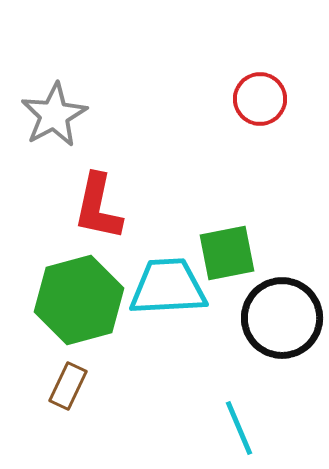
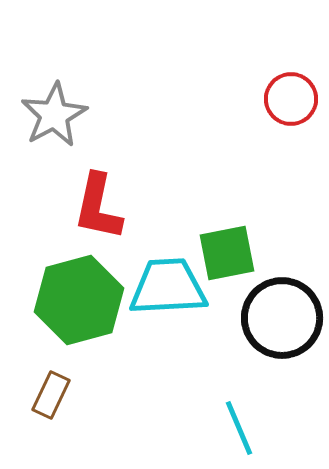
red circle: moved 31 px right
brown rectangle: moved 17 px left, 9 px down
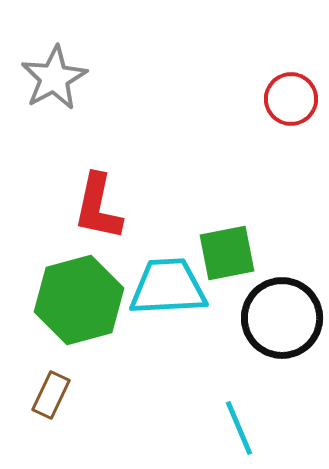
gray star: moved 37 px up
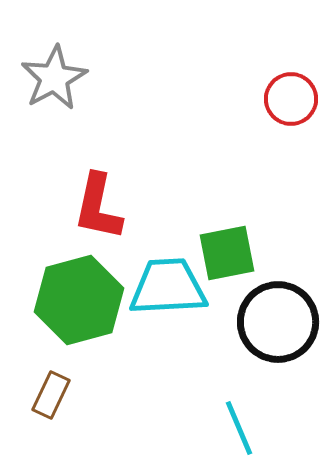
black circle: moved 4 px left, 4 px down
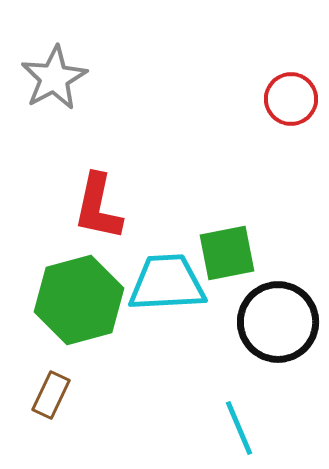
cyan trapezoid: moved 1 px left, 4 px up
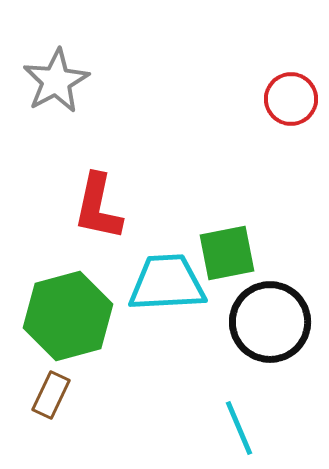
gray star: moved 2 px right, 3 px down
green hexagon: moved 11 px left, 16 px down
black circle: moved 8 px left
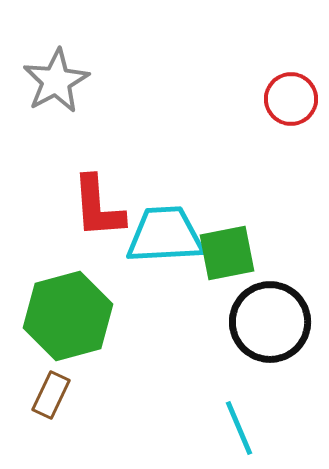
red L-shape: rotated 16 degrees counterclockwise
cyan trapezoid: moved 2 px left, 48 px up
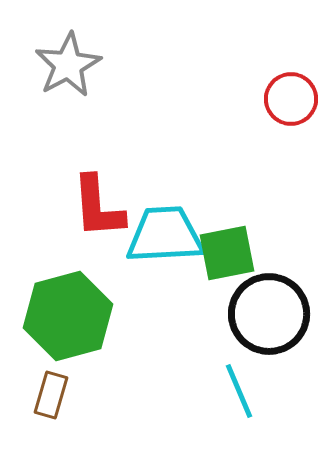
gray star: moved 12 px right, 16 px up
black circle: moved 1 px left, 8 px up
brown rectangle: rotated 9 degrees counterclockwise
cyan line: moved 37 px up
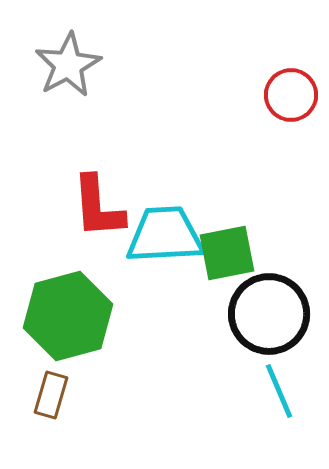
red circle: moved 4 px up
cyan line: moved 40 px right
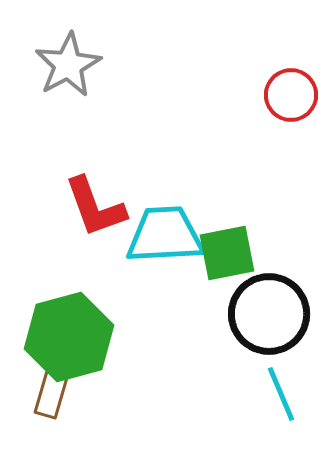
red L-shape: moved 3 px left; rotated 16 degrees counterclockwise
green hexagon: moved 1 px right, 21 px down
cyan line: moved 2 px right, 3 px down
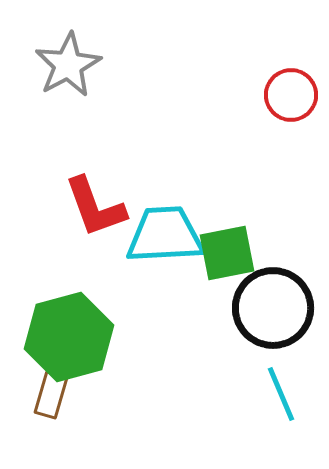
black circle: moved 4 px right, 6 px up
